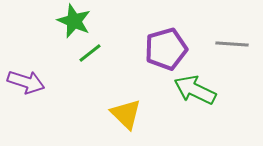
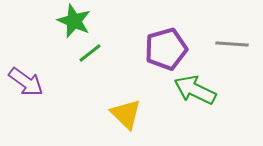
purple arrow: rotated 18 degrees clockwise
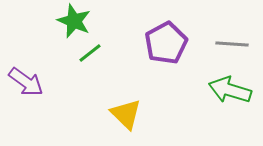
purple pentagon: moved 6 px up; rotated 12 degrees counterclockwise
green arrow: moved 35 px right; rotated 9 degrees counterclockwise
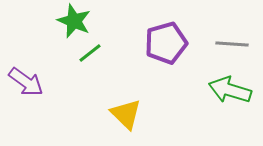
purple pentagon: rotated 12 degrees clockwise
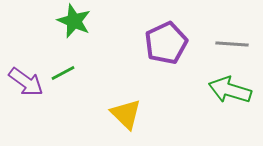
purple pentagon: rotated 9 degrees counterclockwise
green line: moved 27 px left, 20 px down; rotated 10 degrees clockwise
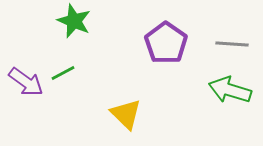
purple pentagon: rotated 12 degrees counterclockwise
